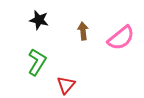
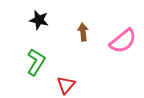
brown arrow: moved 1 px down
pink semicircle: moved 2 px right, 3 px down
green L-shape: moved 1 px left
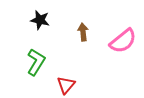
black star: moved 1 px right
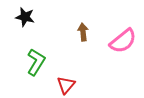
black star: moved 15 px left, 3 px up
